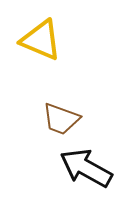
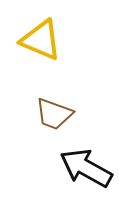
brown trapezoid: moved 7 px left, 5 px up
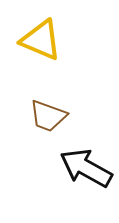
brown trapezoid: moved 6 px left, 2 px down
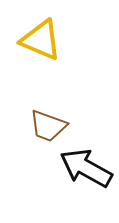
brown trapezoid: moved 10 px down
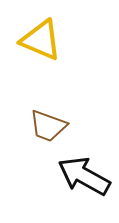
black arrow: moved 2 px left, 8 px down
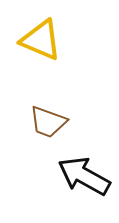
brown trapezoid: moved 4 px up
